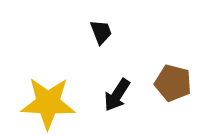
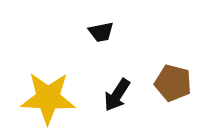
black trapezoid: rotated 100 degrees clockwise
yellow star: moved 5 px up
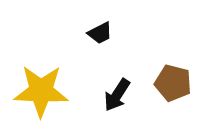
black trapezoid: moved 1 px left, 1 px down; rotated 16 degrees counterclockwise
yellow star: moved 7 px left, 7 px up
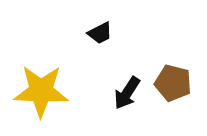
black arrow: moved 10 px right, 2 px up
